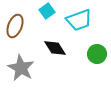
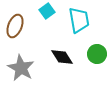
cyan trapezoid: rotated 80 degrees counterclockwise
black diamond: moved 7 px right, 9 px down
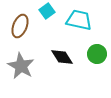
cyan trapezoid: rotated 68 degrees counterclockwise
brown ellipse: moved 5 px right
gray star: moved 2 px up
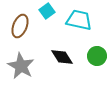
green circle: moved 2 px down
